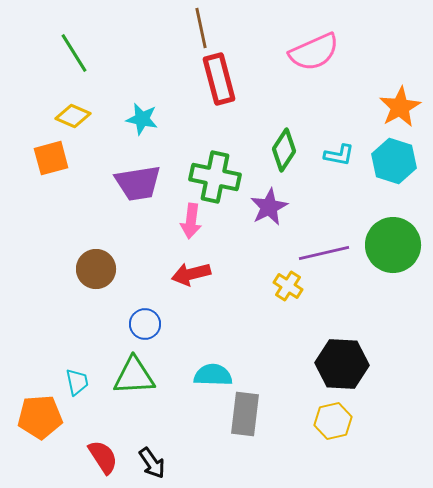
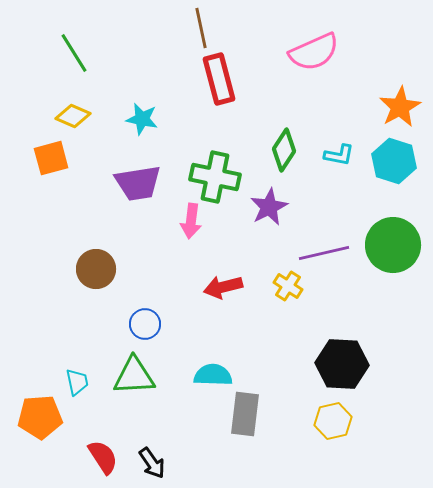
red arrow: moved 32 px right, 13 px down
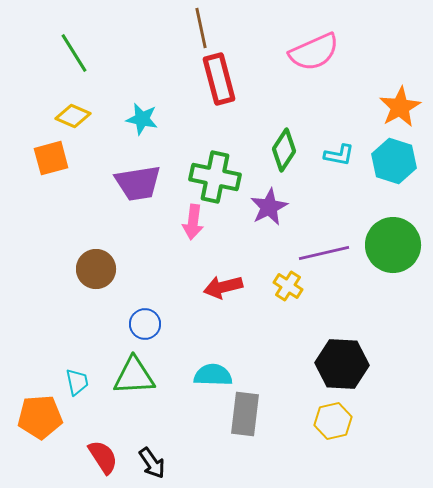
pink arrow: moved 2 px right, 1 px down
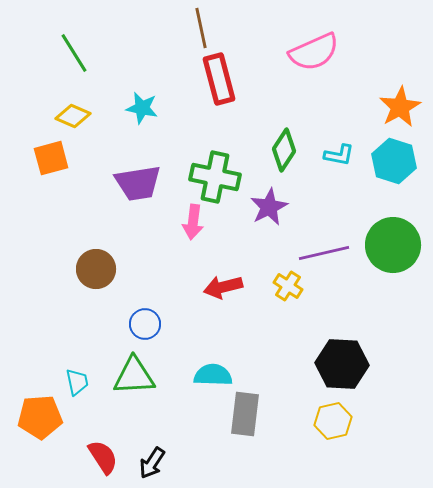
cyan star: moved 11 px up
black arrow: rotated 68 degrees clockwise
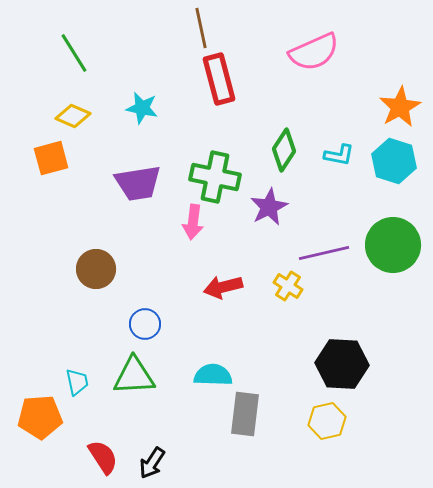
yellow hexagon: moved 6 px left
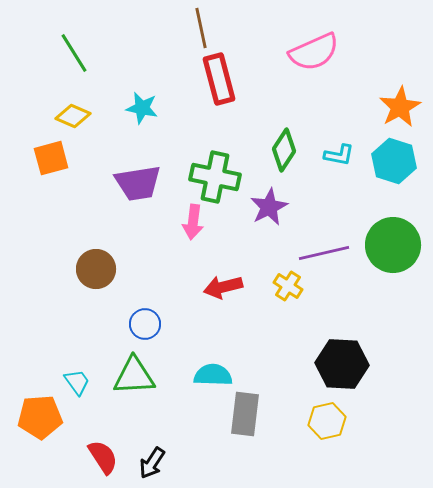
cyan trapezoid: rotated 24 degrees counterclockwise
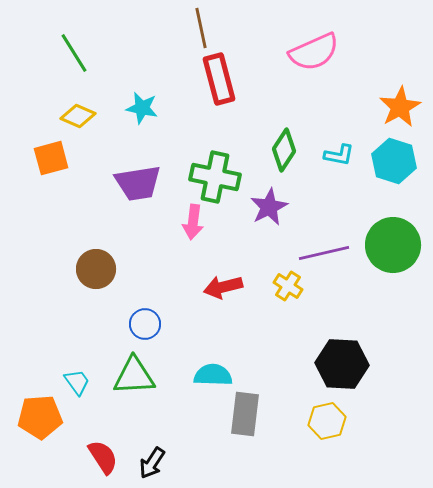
yellow diamond: moved 5 px right
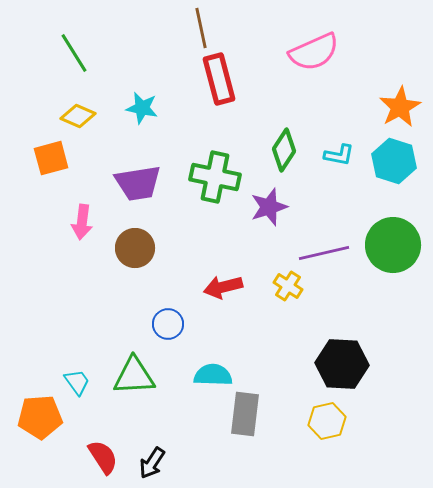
purple star: rotated 9 degrees clockwise
pink arrow: moved 111 px left
brown circle: moved 39 px right, 21 px up
blue circle: moved 23 px right
